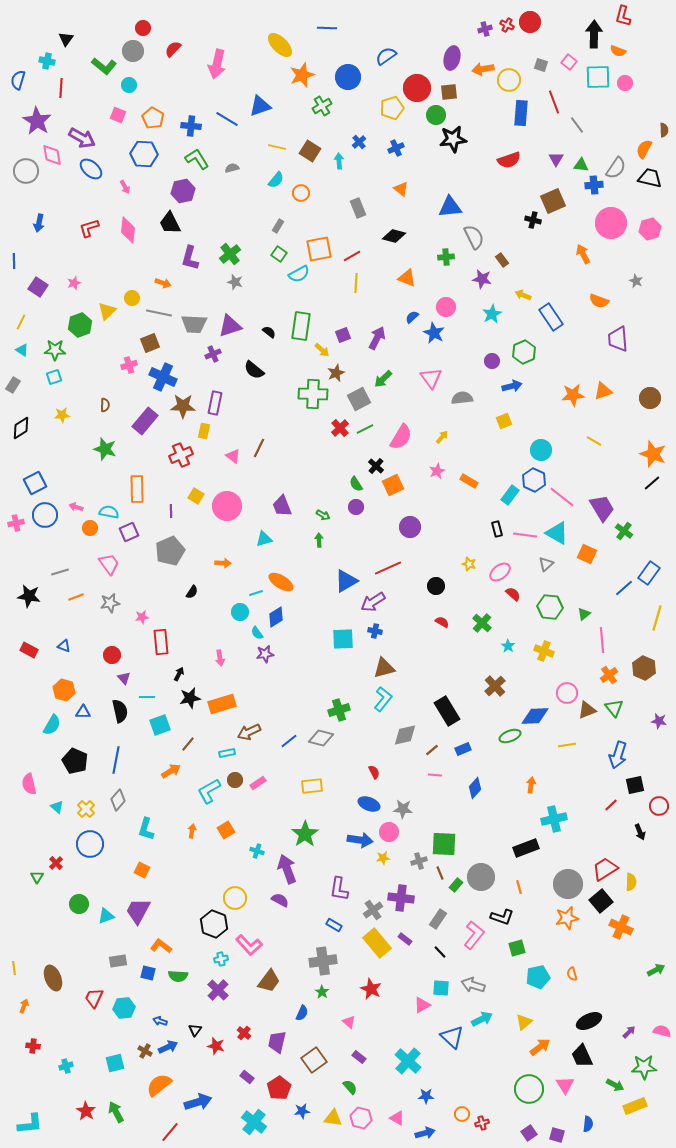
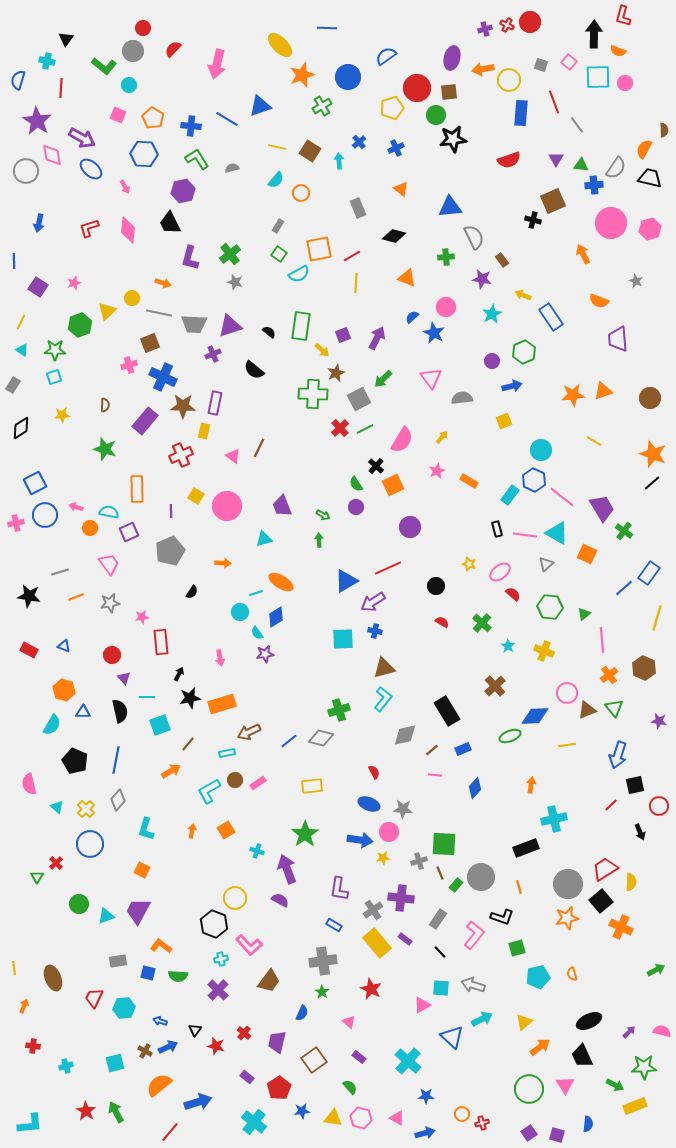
pink semicircle at (401, 437): moved 1 px right, 3 px down
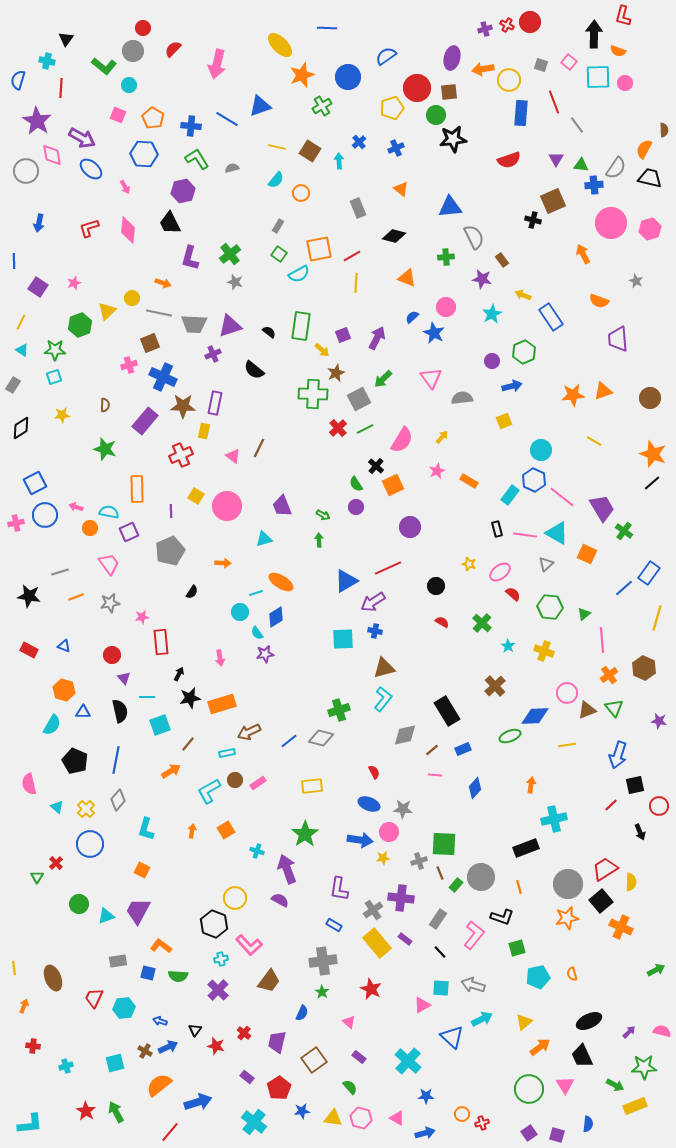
red cross at (340, 428): moved 2 px left
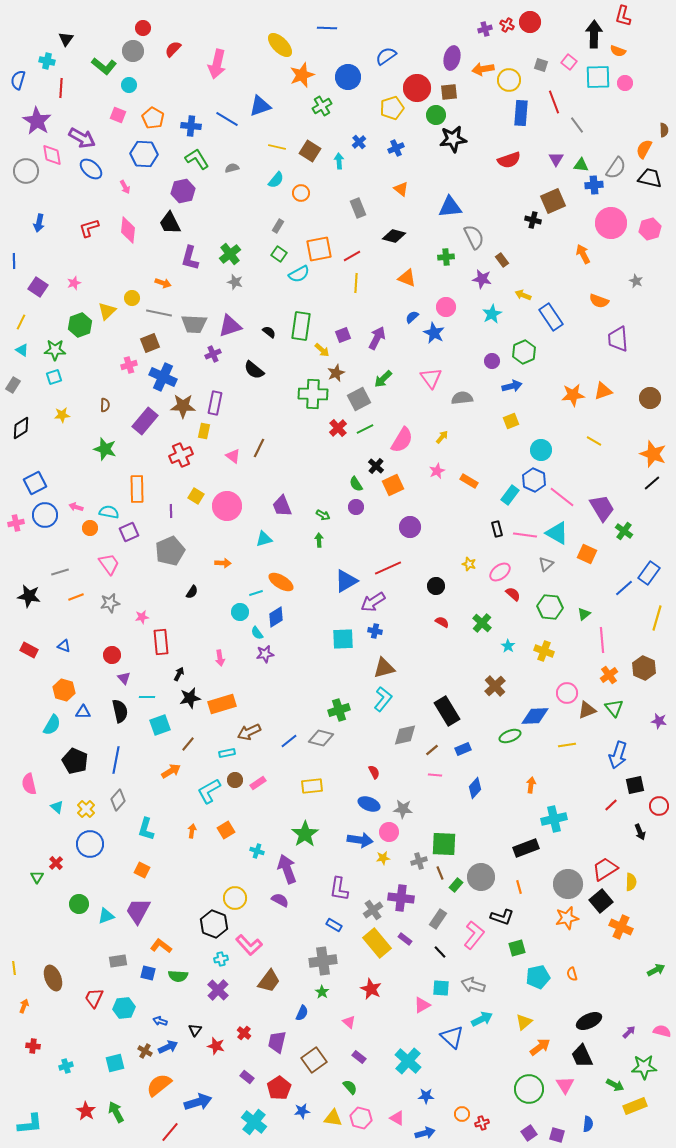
yellow square at (504, 421): moved 7 px right
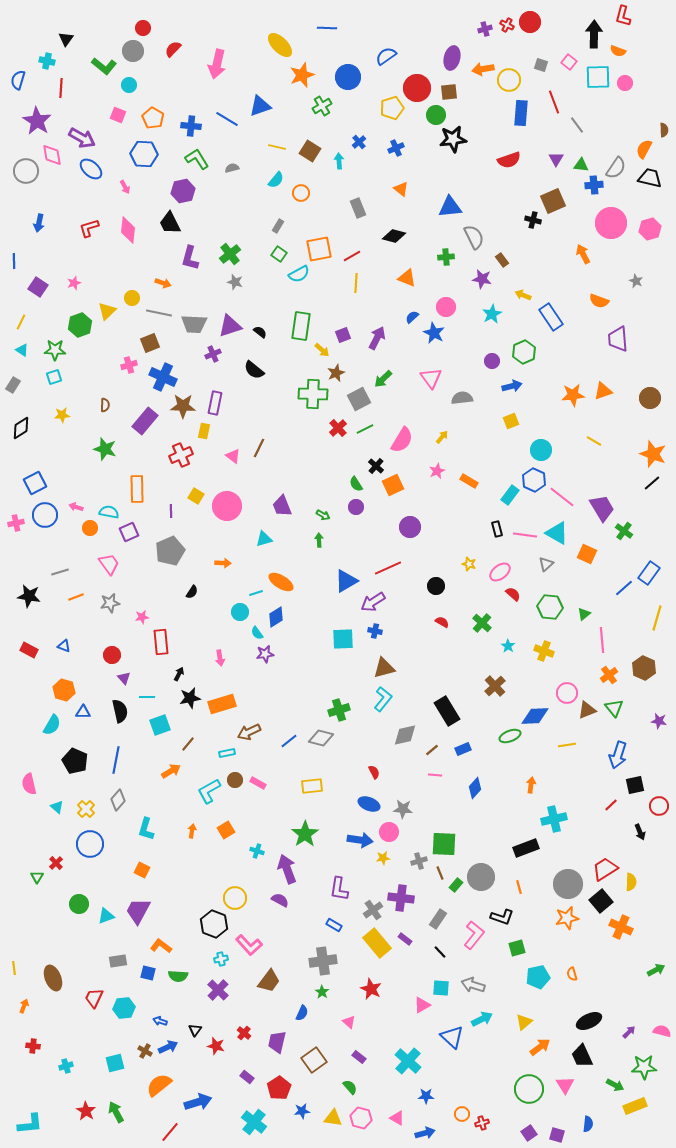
black semicircle at (269, 332): moved 9 px left
pink rectangle at (258, 783): rotated 63 degrees clockwise
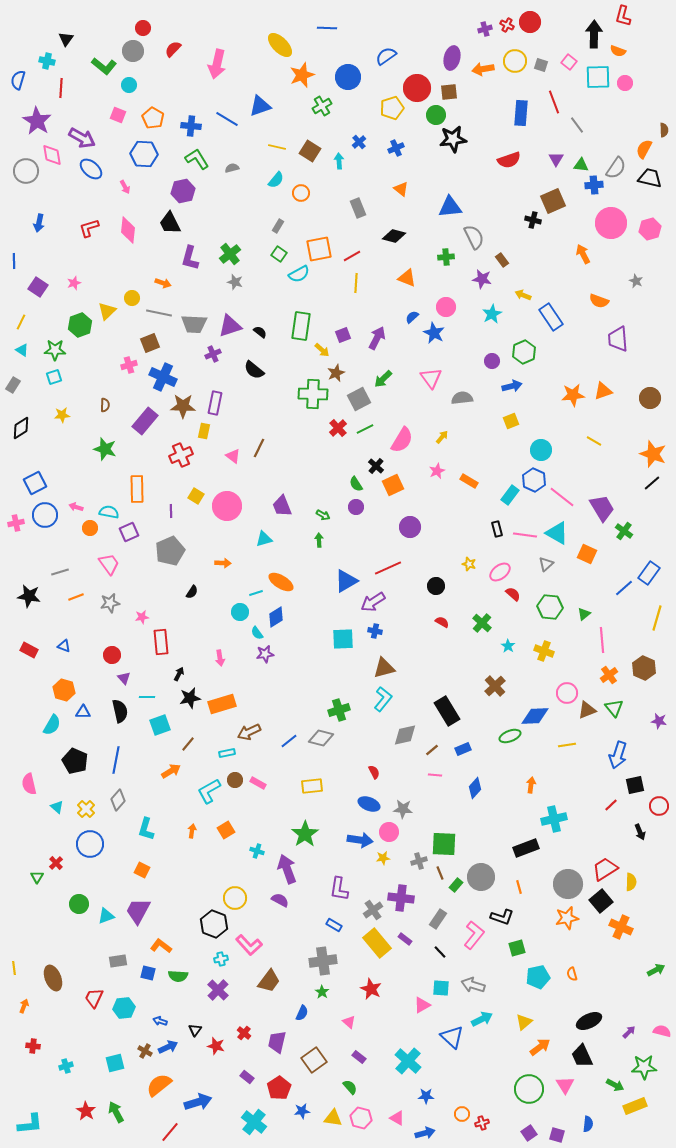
yellow circle at (509, 80): moved 6 px right, 19 px up
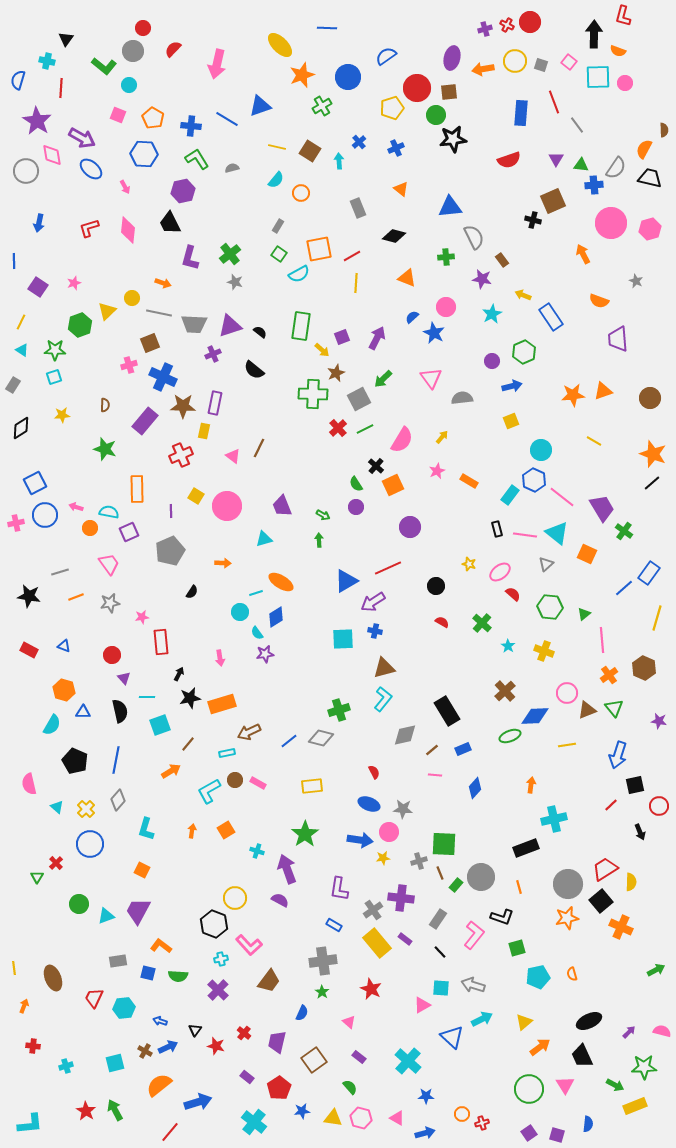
purple square at (343, 335): moved 1 px left, 2 px down
cyan triangle at (557, 533): rotated 10 degrees clockwise
brown cross at (495, 686): moved 10 px right, 5 px down
green arrow at (116, 1112): moved 1 px left, 2 px up
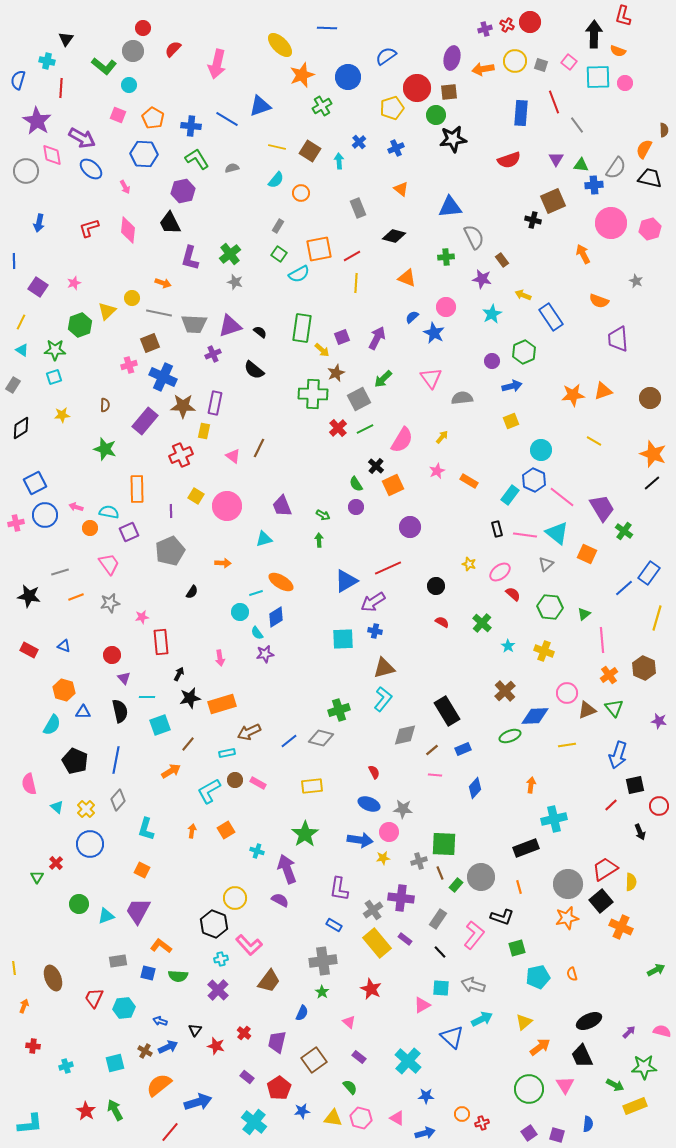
green rectangle at (301, 326): moved 1 px right, 2 px down
